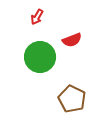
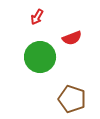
red semicircle: moved 2 px up
brown pentagon: rotated 8 degrees counterclockwise
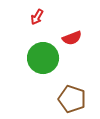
green circle: moved 3 px right, 1 px down
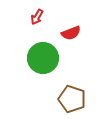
red semicircle: moved 1 px left, 5 px up
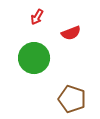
green circle: moved 9 px left
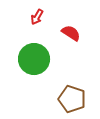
red semicircle: rotated 126 degrees counterclockwise
green circle: moved 1 px down
